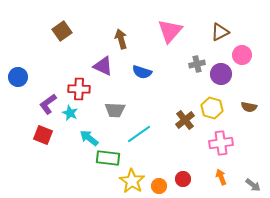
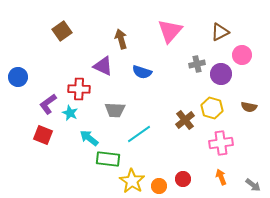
green rectangle: moved 1 px down
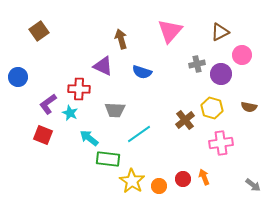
brown square: moved 23 px left
orange arrow: moved 17 px left
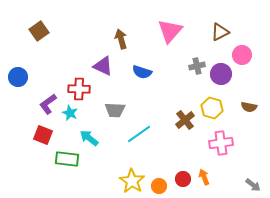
gray cross: moved 2 px down
green rectangle: moved 41 px left
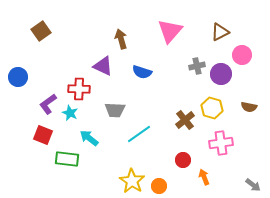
brown square: moved 2 px right
red circle: moved 19 px up
